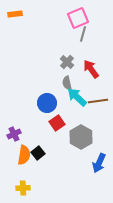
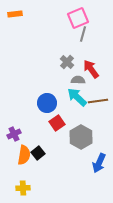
gray semicircle: moved 11 px right, 3 px up; rotated 104 degrees clockwise
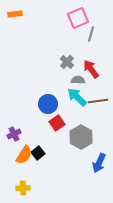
gray line: moved 8 px right
blue circle: moved 1 px right, 1 px down
orange semicircle: rotated 24 degrees clockwise
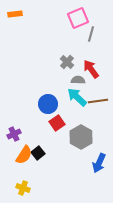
yellow cross: rotated 24 degrees clockwise
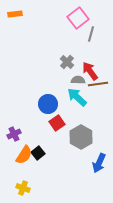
pink square: rotated 15 degrees counterclockwise
red arrow: moved 1 px left, 2 px down
brown line: moved 17 px up
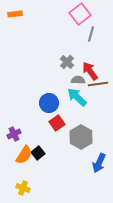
pink square: moved 2 px right, 4 px up
blue circle: moved 1 px right, 1 px up
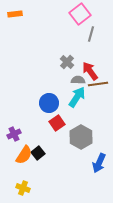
cyan arrow: rotated 80 degrees clockwise
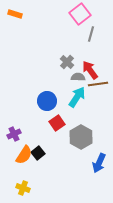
orange rectangle: rotated 24 degrees clockwise
red arrow: moved 1 px up
gray semicircle: moved 3 px up
blue circle: moved 2 px left, 2 px up
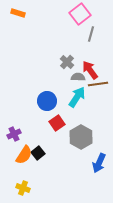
orange rectangle: moved 3 px right, 1 px up
